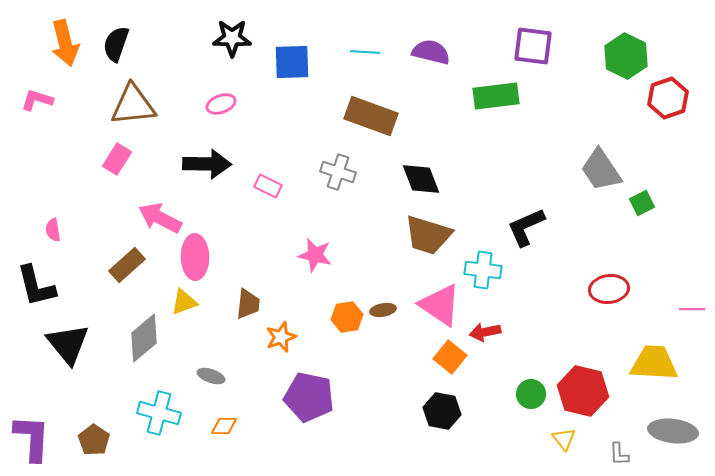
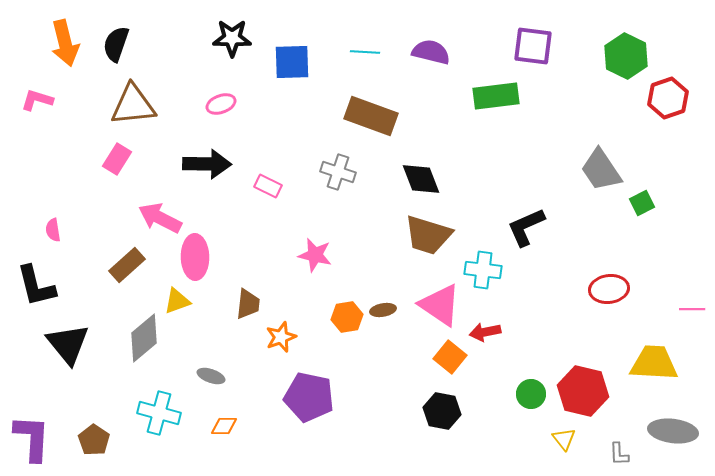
yellow triangle at (184, 302): moved 7 px left, 1 px up
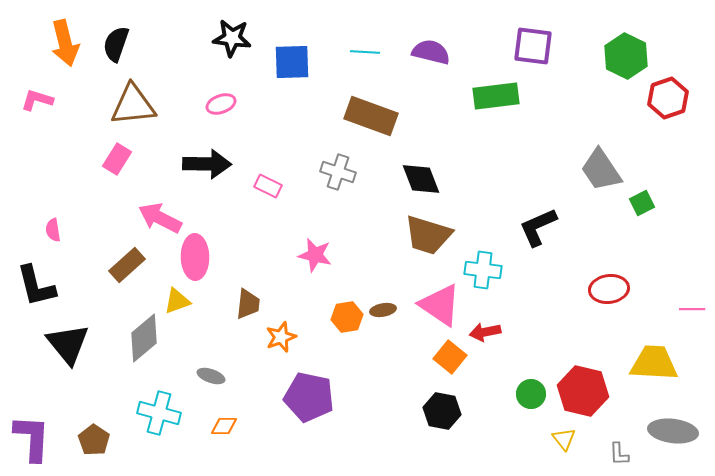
black star at (232, 38): rotated 6 degrees clockwise
black L-shape at (526, 227): moved 12 px right
